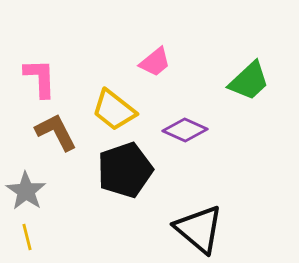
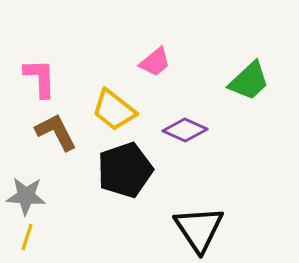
gray star: moved 5 px down; rotated 30 degrees counterclockwise
black triangle: rotated 16 degrees clockwise
yellow line: rotated 32 degrees clockwise
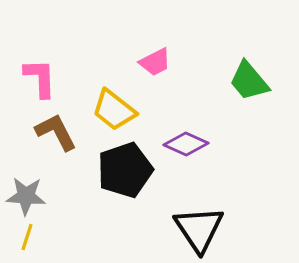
pink trapezoid: rotated 12 degrees clockwise
green trapezoid: rotated 93 degrees clockwise
purple diamond: moved 1 px right, 14 px down
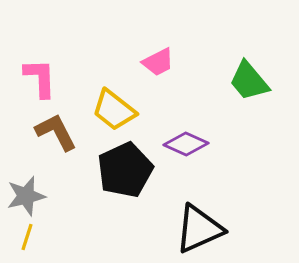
pink trapezoid: moved 3 px right
black pentagon: rotated 6 degrees counterclockwise
gray star: rotated 18 degrees counterclockwise
black triangle: rotated 40 degrees clockwise
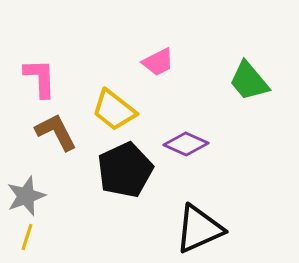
gray star: rotated 6 degrees counterclockwise
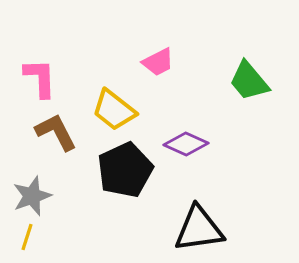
gray star: moved 6 px right
black triangle: rotated 16 degrees clockwise
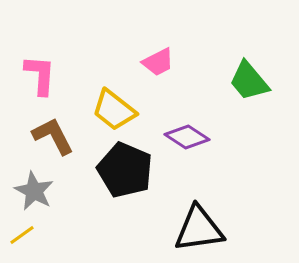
pink L-shape: moved 3 px up; rotated 6 degrees clockwise
brown L-shape: moved 3 px left, 4 px down
purple diamond: moved 1 px right, 7 px up; rotated 9 degrees clockwise
black pentagon: rotated 24 degrees counterclockwise
gray star: moved 2 px right, 5 px up; rotated 24 degrees counterclockwise
yellow line: moved 5 px left, 2 px up; rotated 36 degrees clockwise
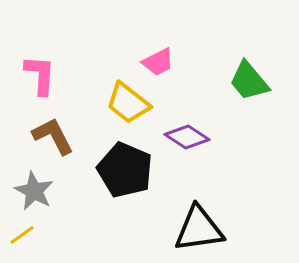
yellow trapezoid: moved 14 px right, 7 px up
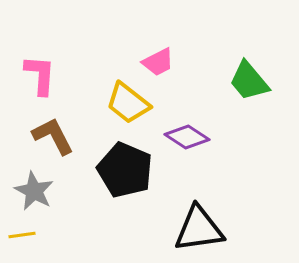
yellow line: rotated 28 degrees clockwise
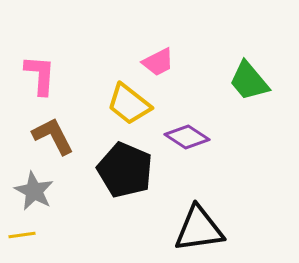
yellow trapezoid: moved 1 px right, 1 px down
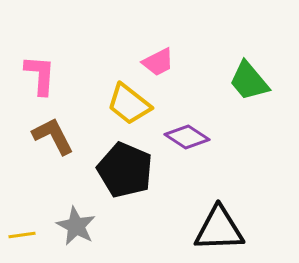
gray star: moved 42 px right, 35 px down
black triangle: moved 20 px right; rotated 6 degrees clockwise
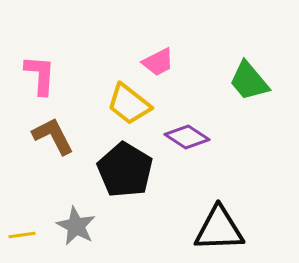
black pentagon: rotated 8 degrees clockwise
